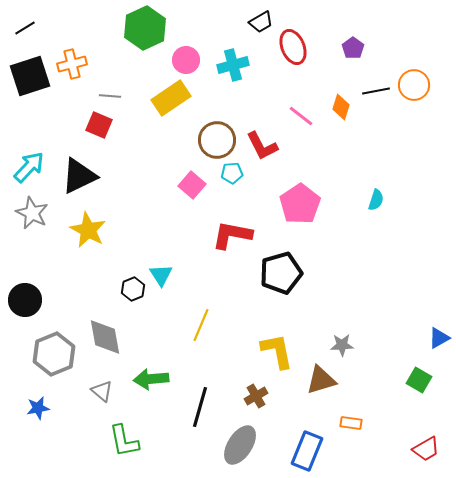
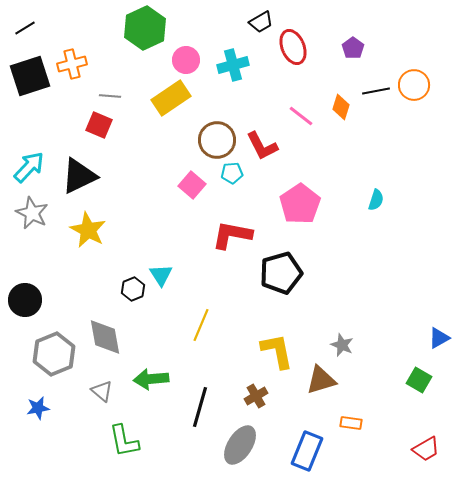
gray star at (342, 345): rotated 25 degrees clockwise
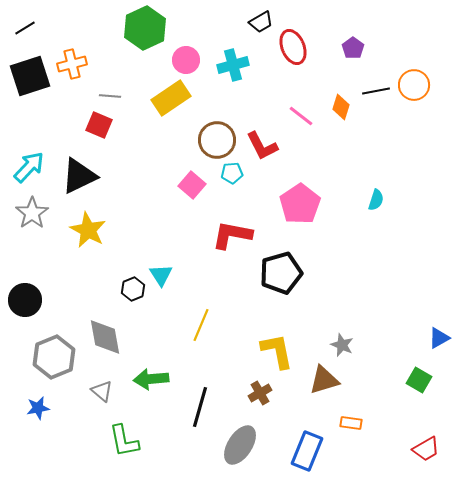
gray star at (32, 213): rotated 12 degrees clockwise
gray hexagon at (54, 354): moved 3 px down
brown triangle at (321, 380): moved 3 px right
brown cross at (256, 396): moved 4 px right, 3 px up
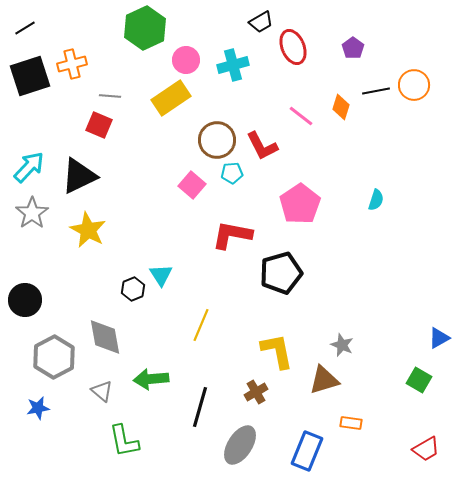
gray hexagon at (54, 357): rotated 6 degrees counterclockwise
brown cross at (260, 393): moved 4 px left, 1 px up
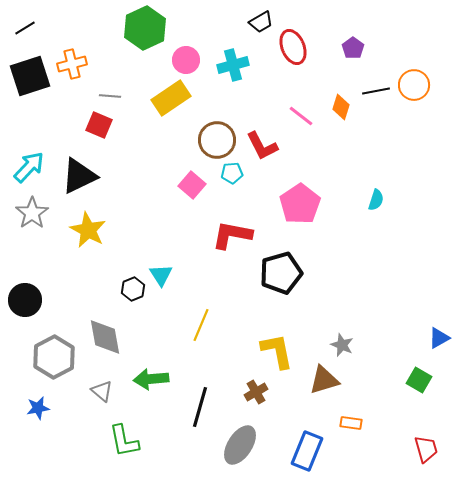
red trapezoid at (426, 449): rotated 76 degrees counterclockwise
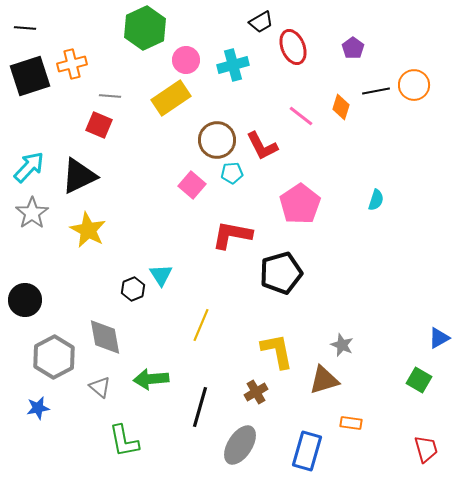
black line at (25, 28): rotated 35 degrees clockwise
gray triangle at (102, 391): moved 2 px left, 4 px up
blue rectangle at (307, 451): rotated 6 degrees counterclockwise
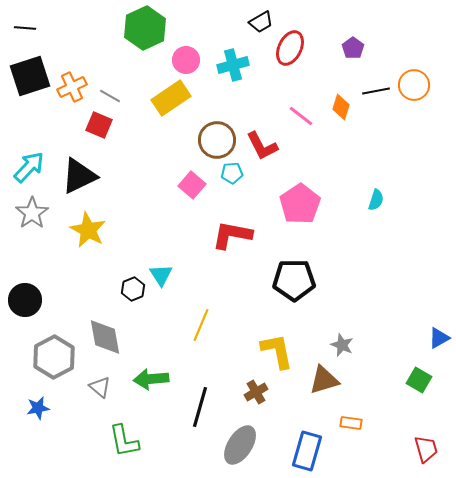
red ellipse at (293, 47): moved 3 px left, 1 px down; rotated 48 degrees clockwise
orange cross at (72, 64): moved 23 px down; rotated 12 degrees counterclockwise
gray line at (110, 96): rotated 25 degrees clockwise
black pentagon at (281, 273): moved 13 px right, 7 px down; rotated 15 degrees clockwise
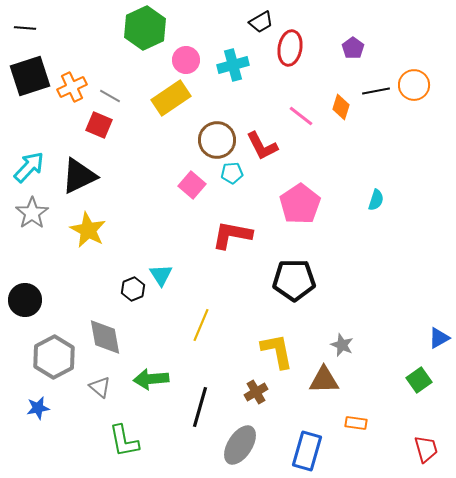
red ellipse at (290, 48): rotated 16 degrees counterclockwise
brown triangle at (324, 380): rotated 16 degrees clockwise
green square at (419, 380): rotated 25 degrees clockwise
orange rectangle at (351, 423): moved 5 px right
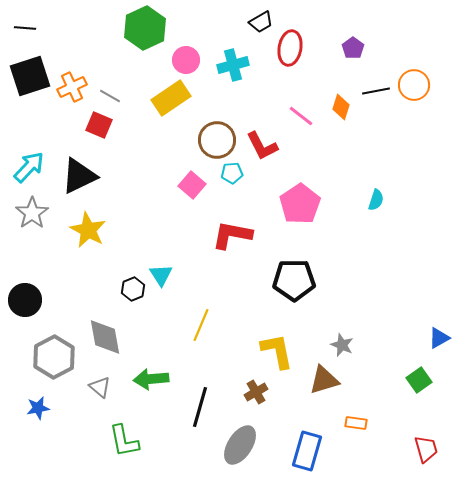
brown triangle at (324, 380): rotated 16 degrees counterclockwise
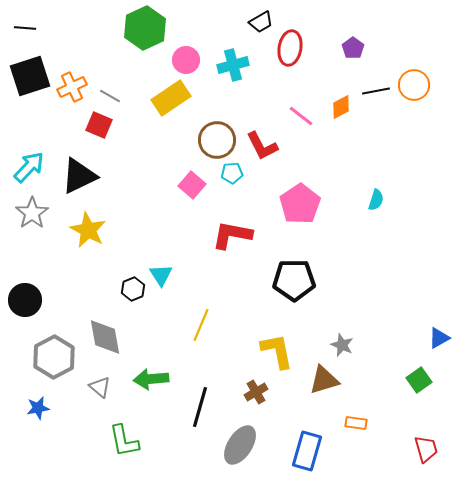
orange diamond at (341, 107): rotated 45 degrees clockwise
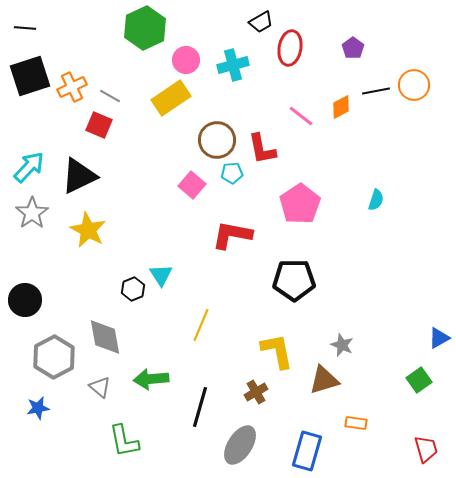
red L-shape at (262, 146): moved 3 px down; rotated 16 degrees clockwise
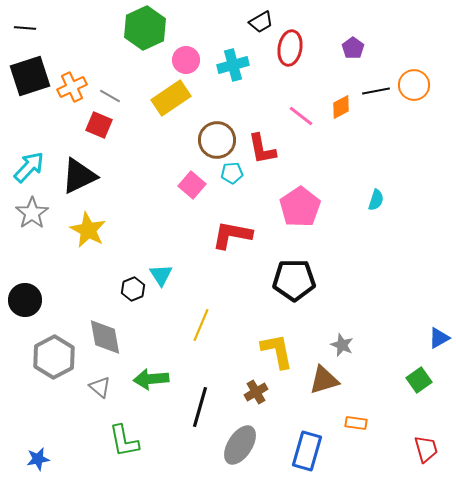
pink pentagon at (300, 204): moved 3 px down
blue star at (38, 408): moved 51 px down
